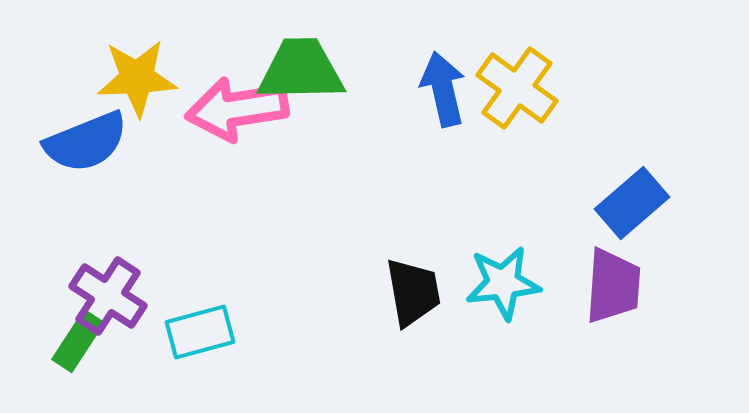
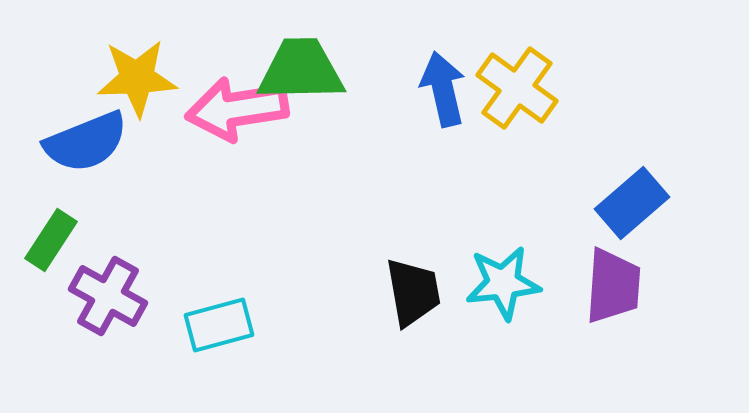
purple cross: rotated 4 degrees counterclockwise
cyan rectangle: moved 19 px right, 7 px up
green rectangle: moved 27 px left, 101 px up
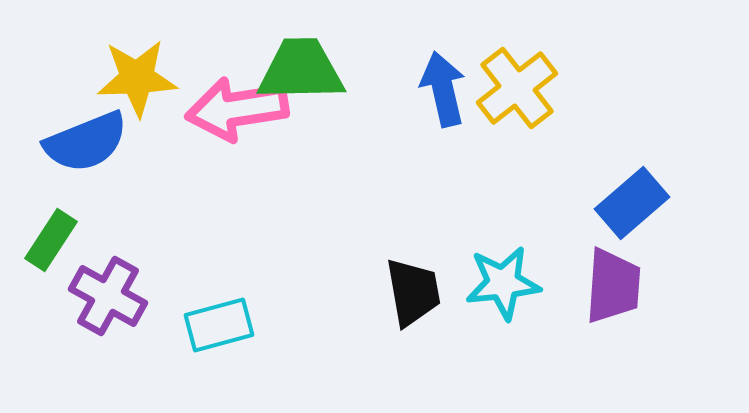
yellow cross: rotated 16 degrees clockwise
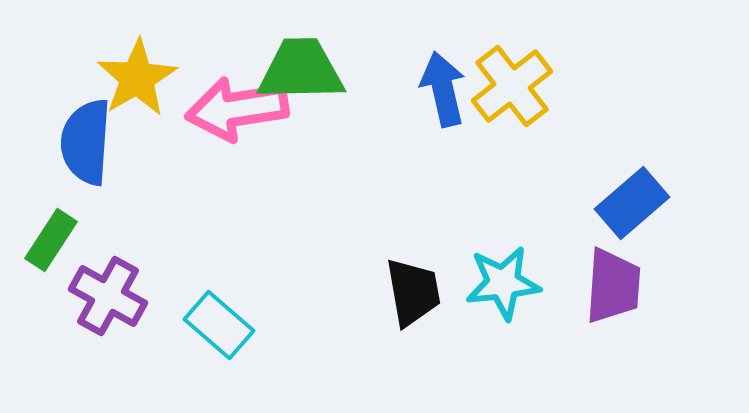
yellow star: rotated 28 degrees counterclockwise
yellow cross: moved 5 px left, 2 px up
blue semicircle: rotated 116 degrees clockwise
cyan rectangle: rotated 56 degrees clockwise
